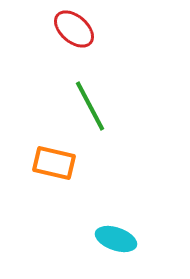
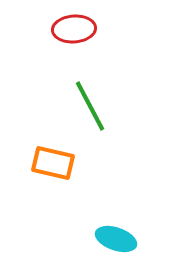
red ellipse: rotated 45 degrees counterclockwise
orange rectangle: moved 1 px left
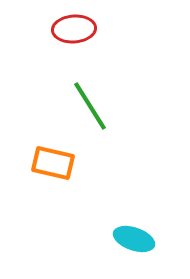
green line: rotated 4 degrees counterclockwise
cyan ellipse: moved 18 px right
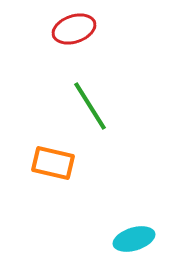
red ellipse: rotated 15 degrees counterclockwise
cyan ellipse: rotated 36 degrees counterclockwise
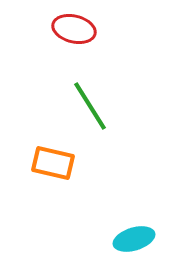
red ellipse: rotated 33 degrees clockwise
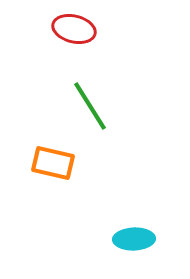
cyan ellipse: rotated 15 degrees clockwise
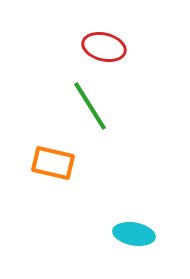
red ellipse: moved 30 px right, 18 px down
cyan ellipse: moved 5 px up; rotated 12 degrees clockwise
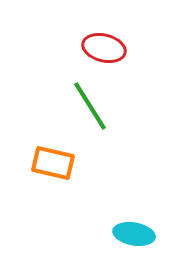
red ellipse: moved 1 px down
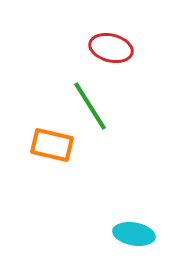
red ellipse: moved 7 px right
orange rectangle: moved 1 px left, 18 px up
